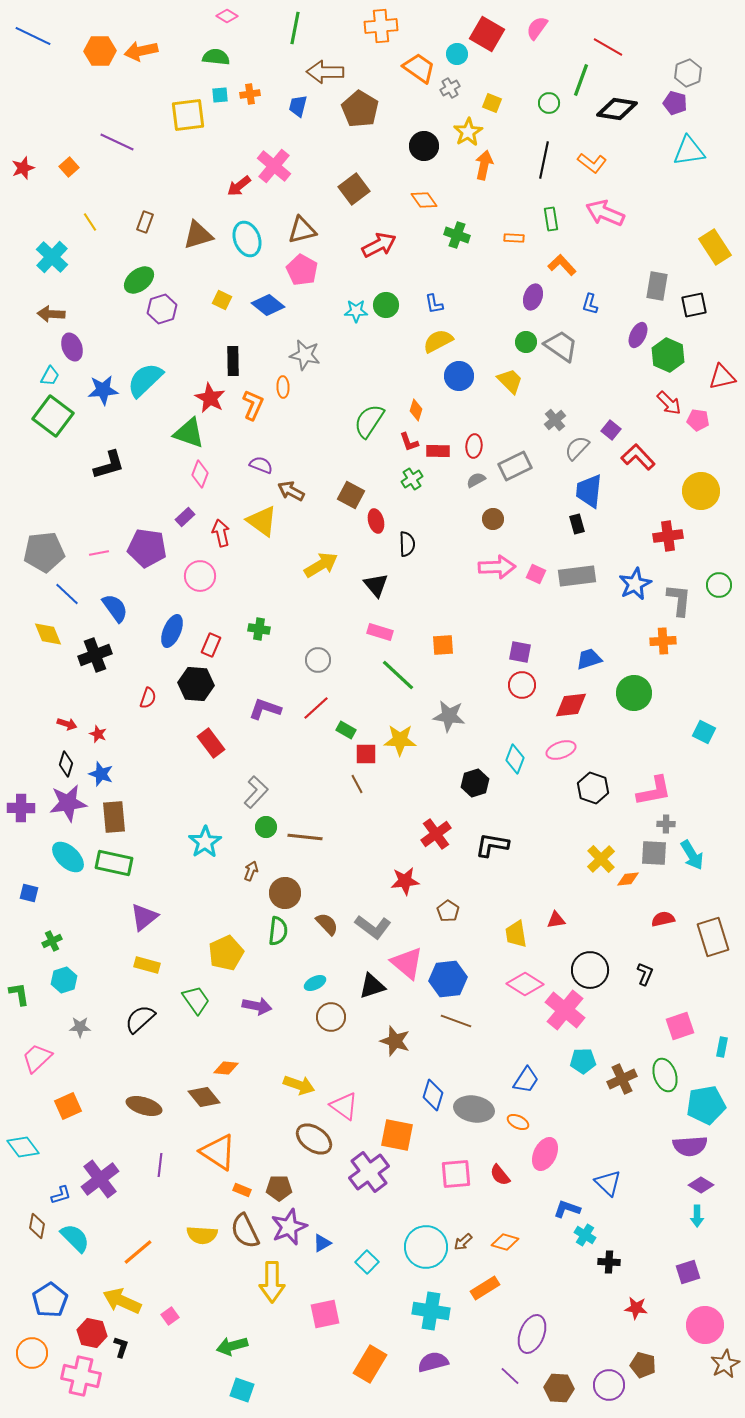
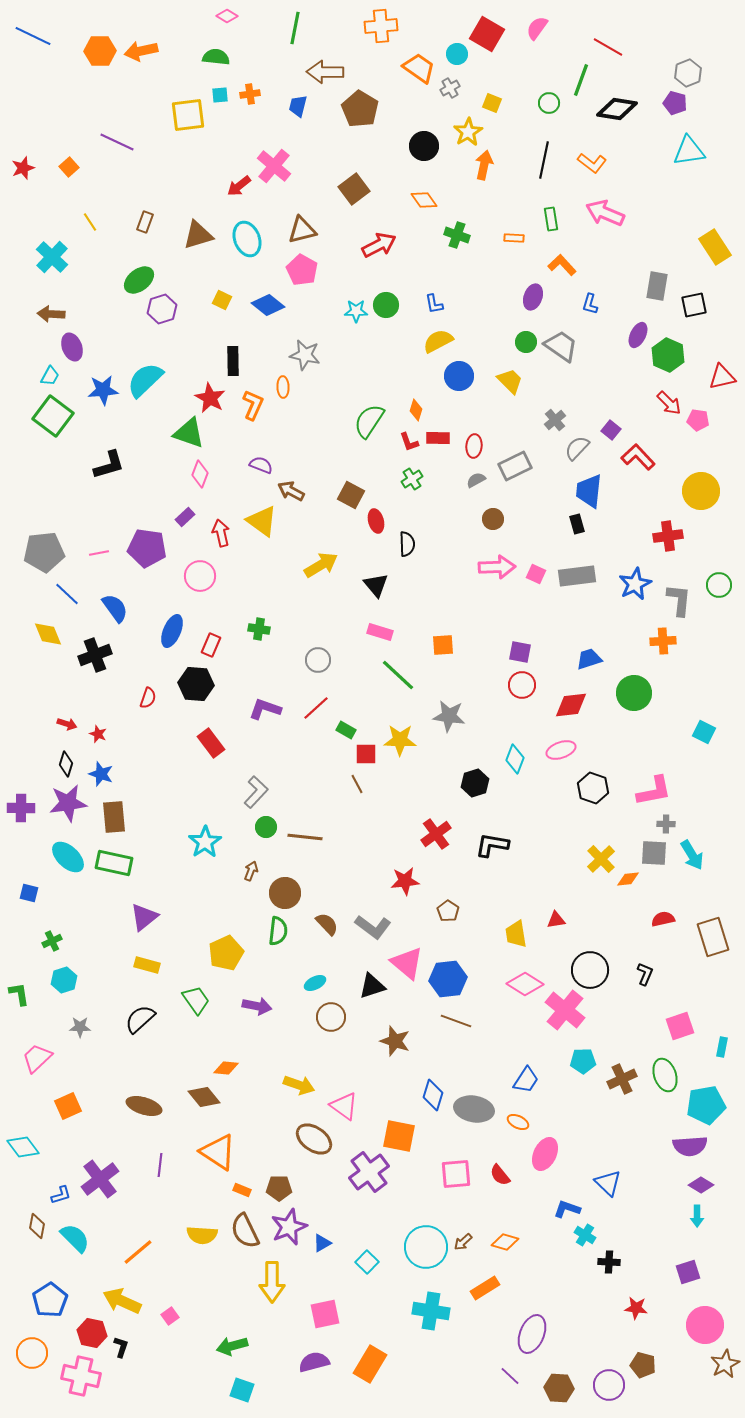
red rectangle at (438, 451): moved 13 px up
orange square at (397, 1135): moved 2 px right, 1 px down
purple semicircle at (433, 1362): moved 119 px left
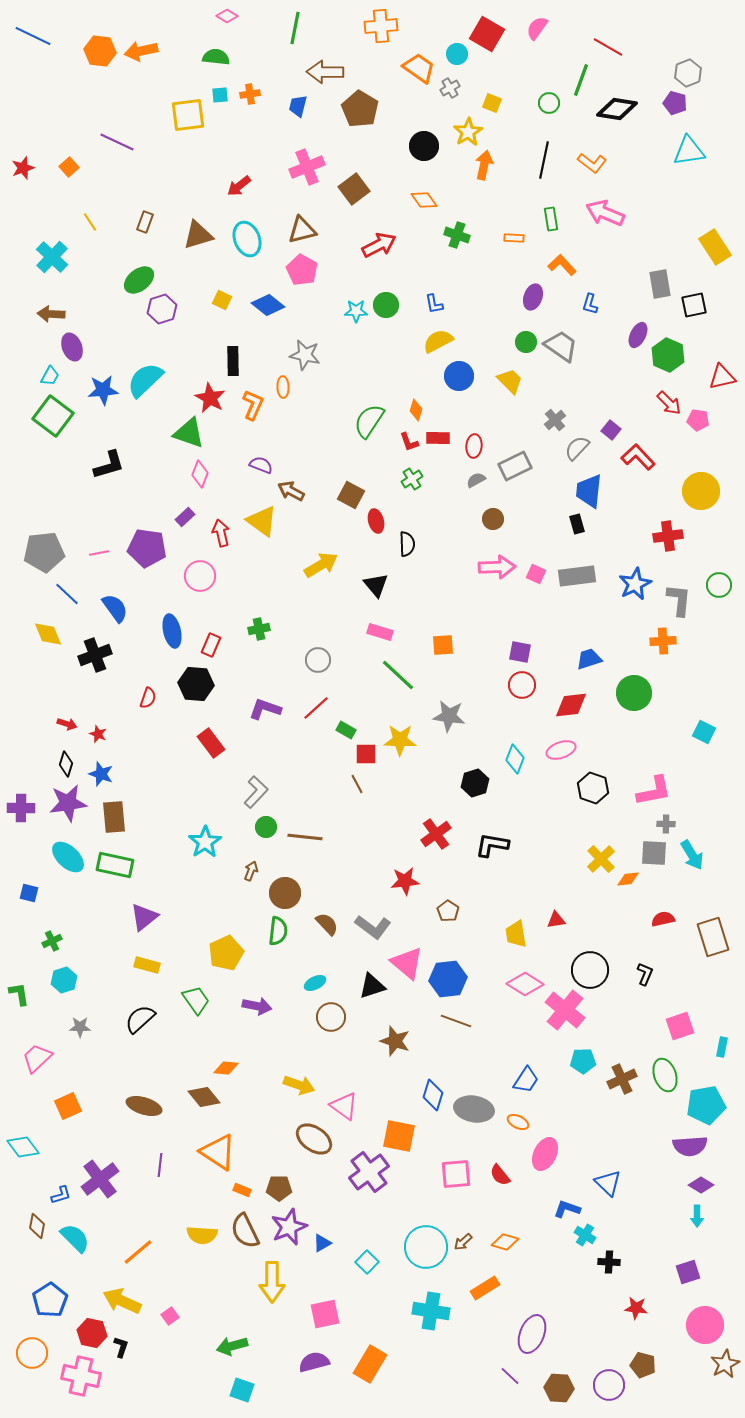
orange hexagon at (100, 51): rotated 8 degrees clockwise
pink cross at (274, 166): moved 33 px right, 1 px down; rotated 28 degrees clockwise
gray rectangle at (657, 286): moved 3 px right, 2 px up; rotated 20 degrees counterclockwise
green cross at (259, 629): rotated 20 degrees counterclockwise
blue ellipse at (172, 631): rotated 36 degrees counterclockwise
green rectangle at (114, 863): moved 1 px right, 2 px down
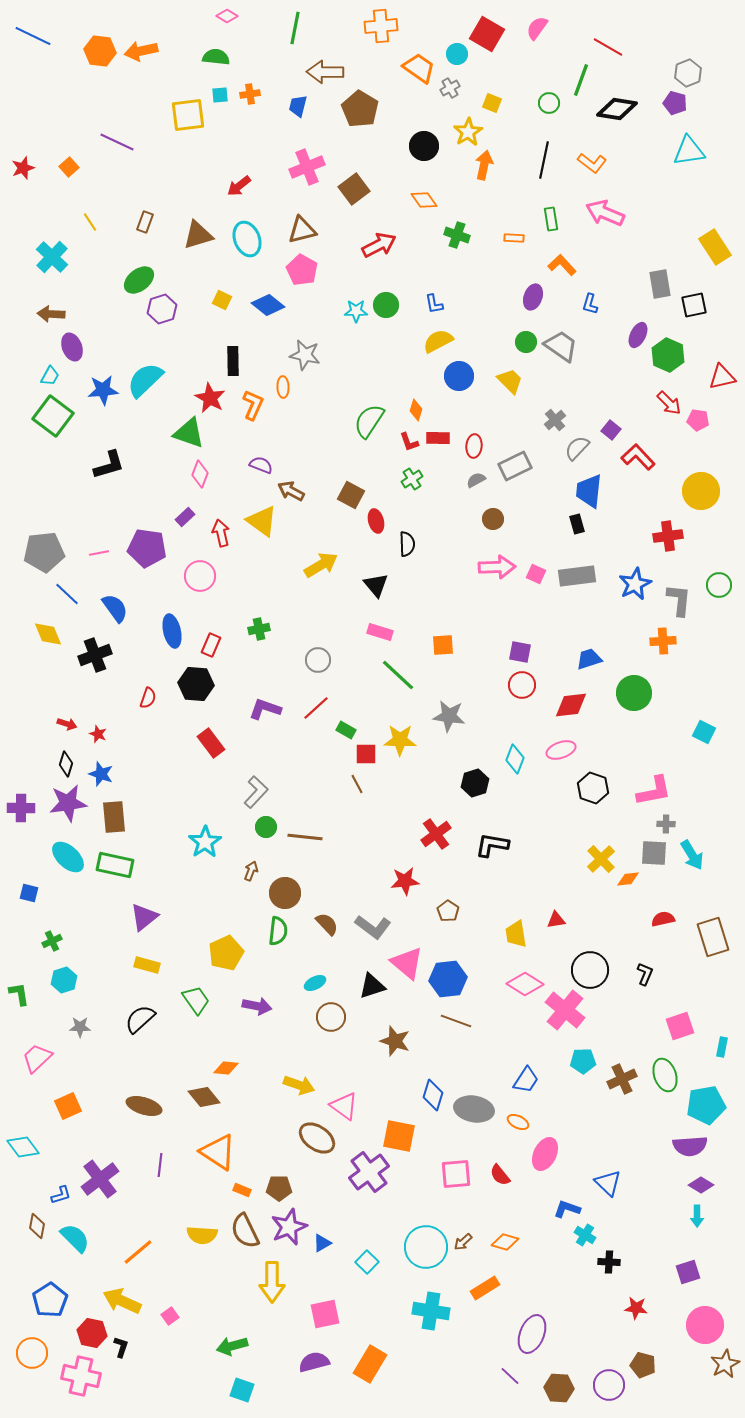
brown ellipse at (314, 1139): moved 3 px right, 1 px up
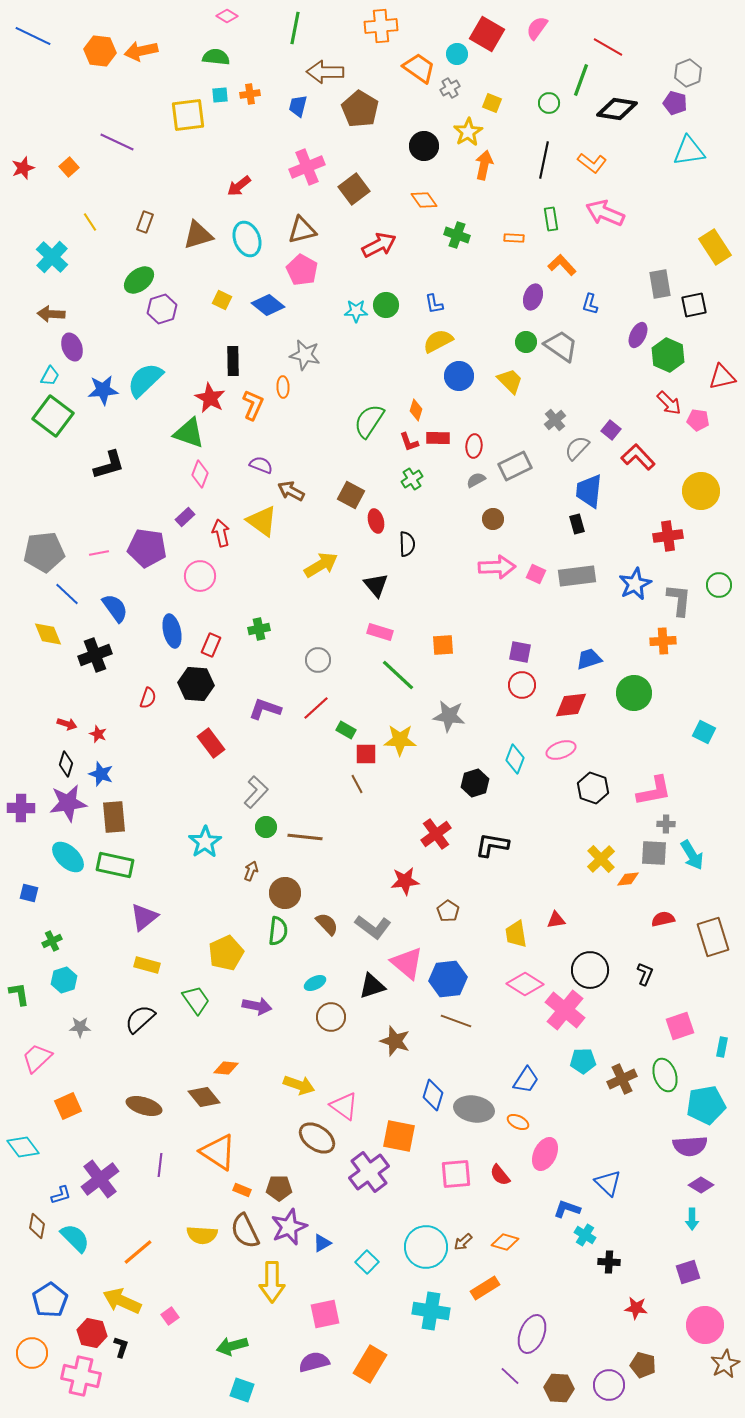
cyan arrow at (697, 1216): moved 5 px left, 3 px down
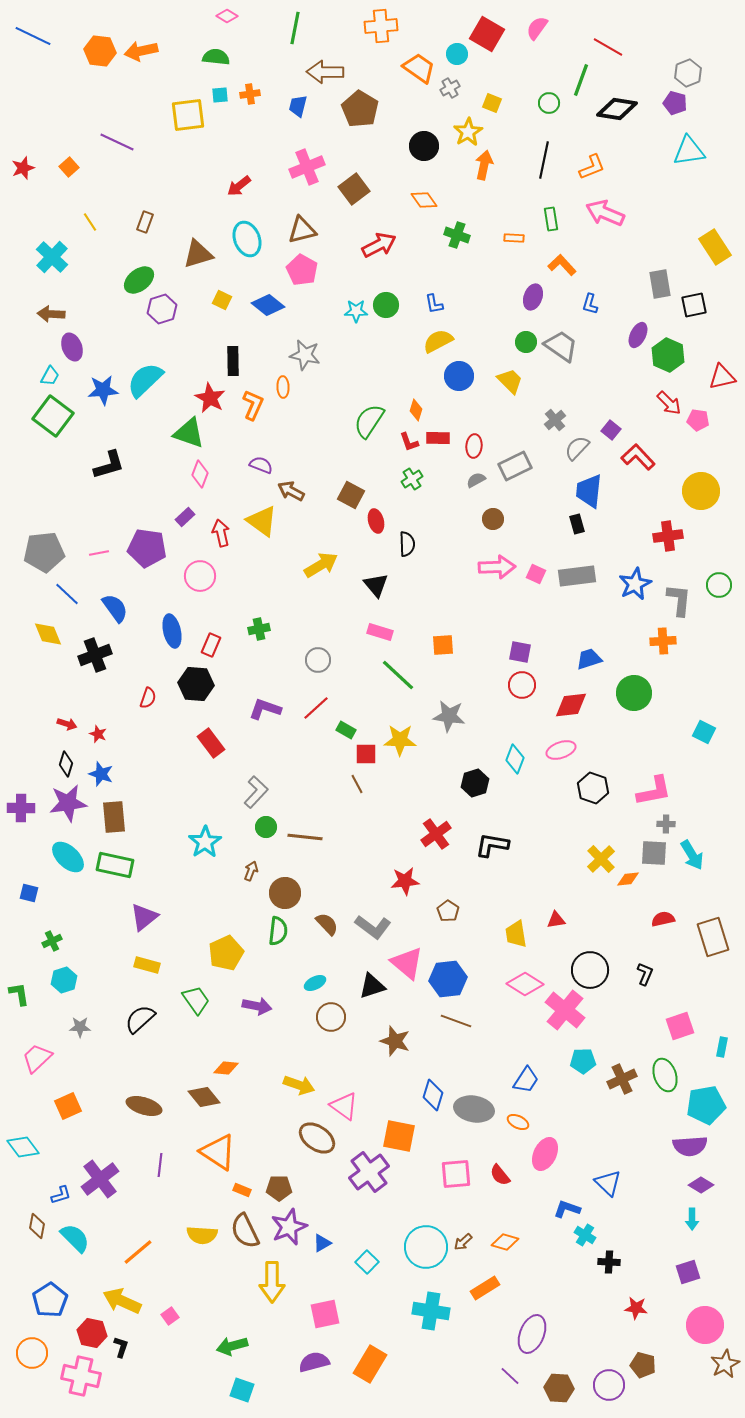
orange L-shape at (592, 163): moved 4 px down; rotated 60 degrees counterclockwise
brown triangle at (198, 235): moved 19 px down
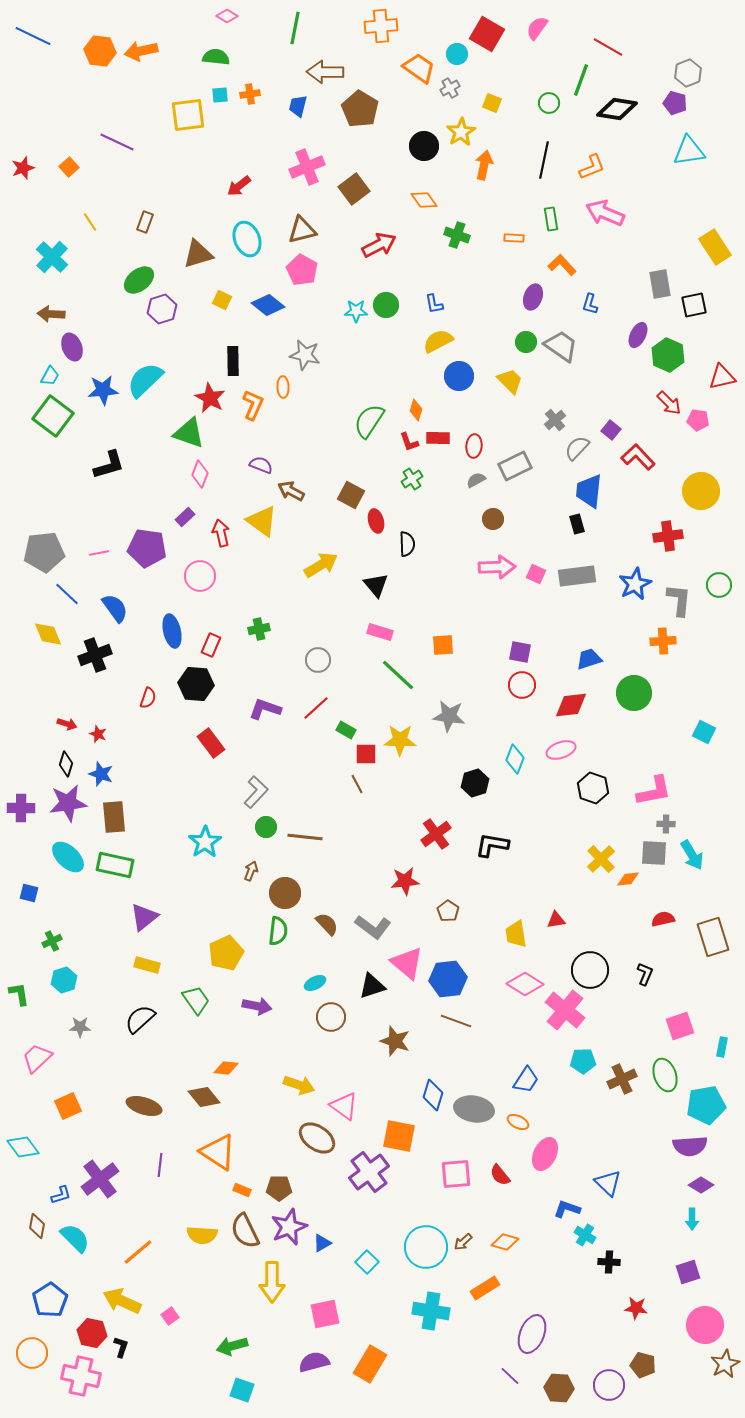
yellow star at (468, 132): moved 7 px left
